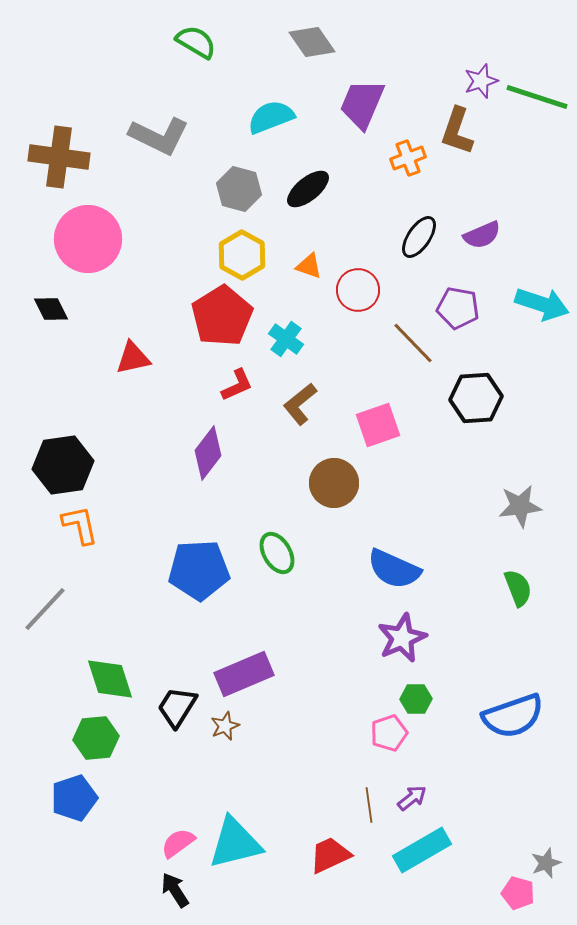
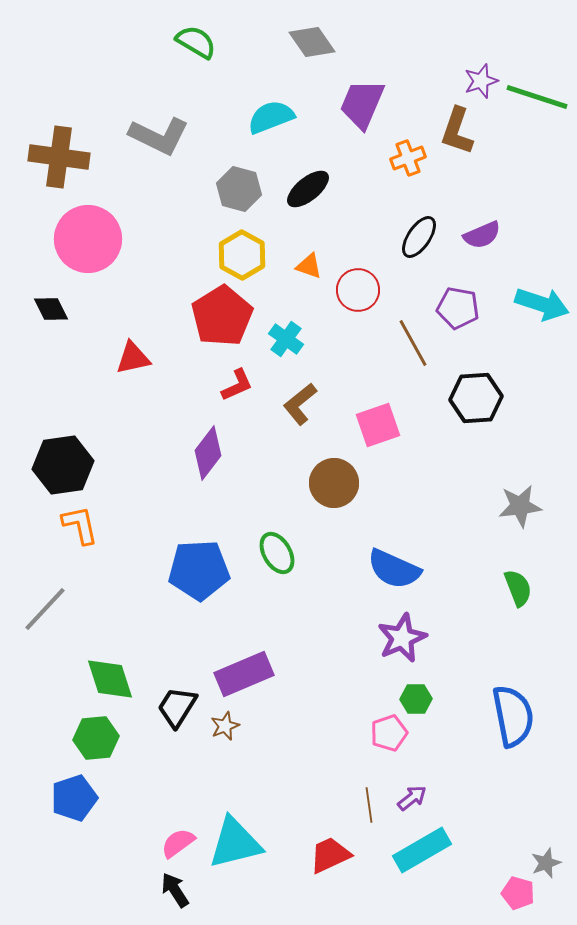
brown line at (413, 343): rotated 15 degrees clockwise
blue semicircle at (513, 716): rotated 82 degrees counterclockwise
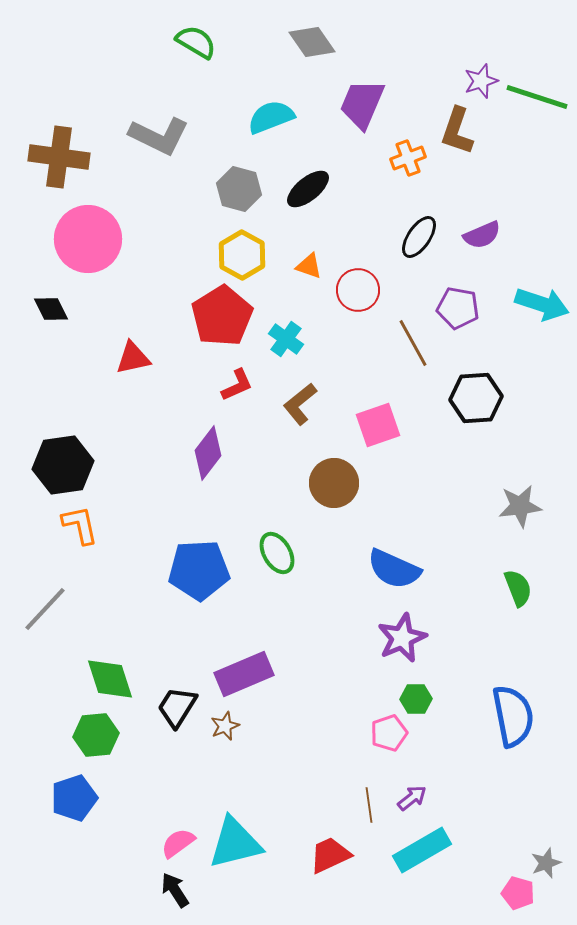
green hexagon at (96, 738): moved 3 px up
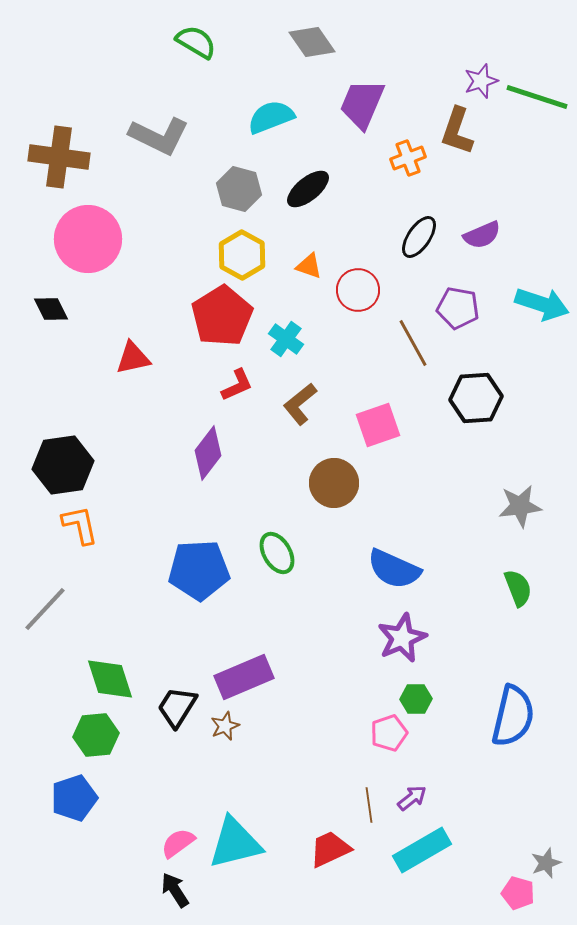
purple rectangle at (244, 674): moved 3 px down
blue semicircle at (513, 716): rotated 24 degrees clockwise
red trapezoid at (330, 855): moved 6 px up
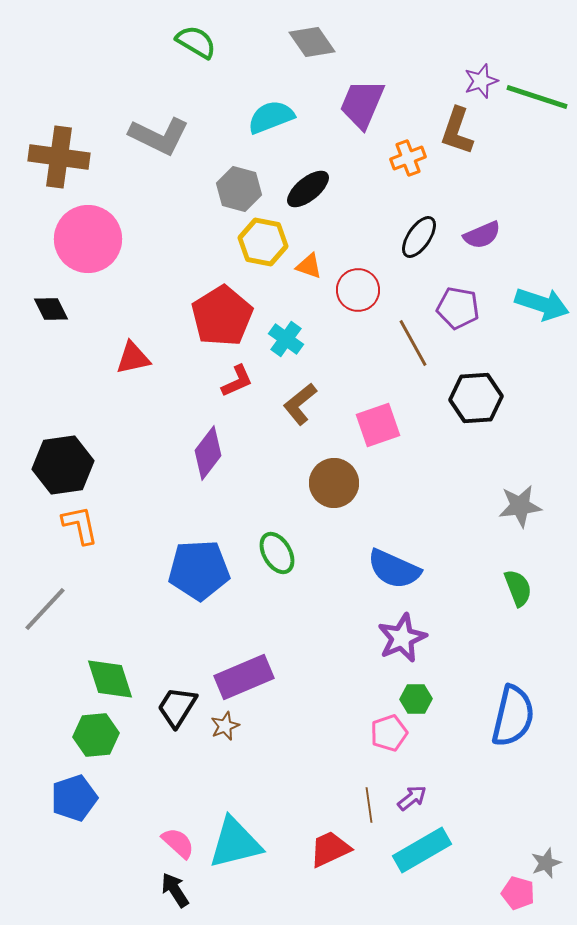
yellow hexagon at (242, 255): moved 21 px right, 13 px up; rotated 18 degrees counterclockwise
red L-shape at (237, 385): moved 4 px up
pink semicircle at (178, 843): rotated 78 degrees clockwise
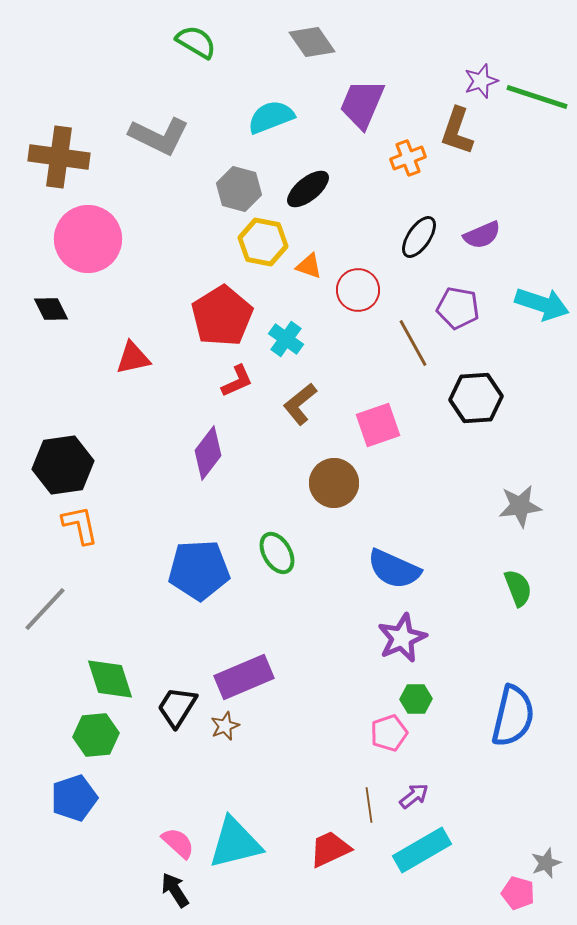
purple arrow at (412, 798): moved 2 px right, 2 px up
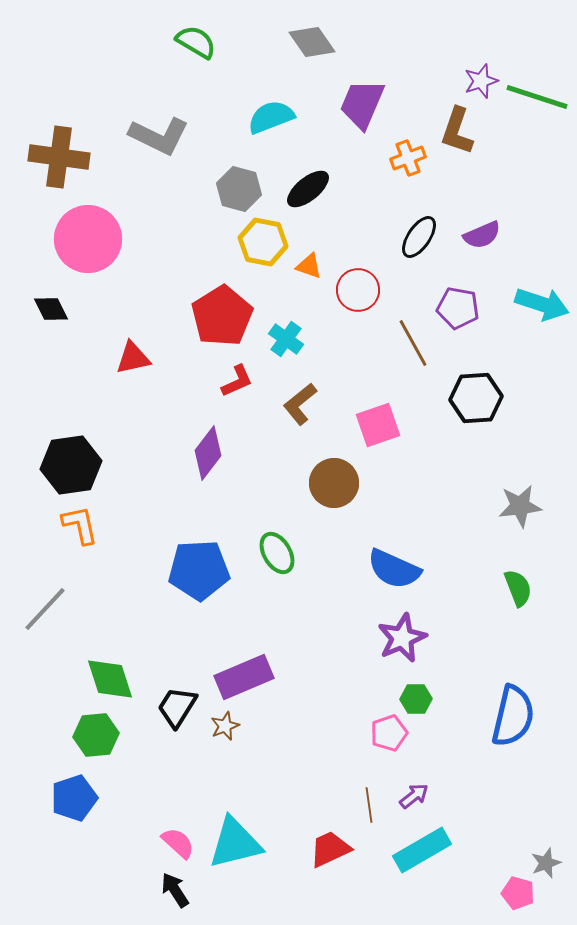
black hexagon at (63, 465): moved 8 px right
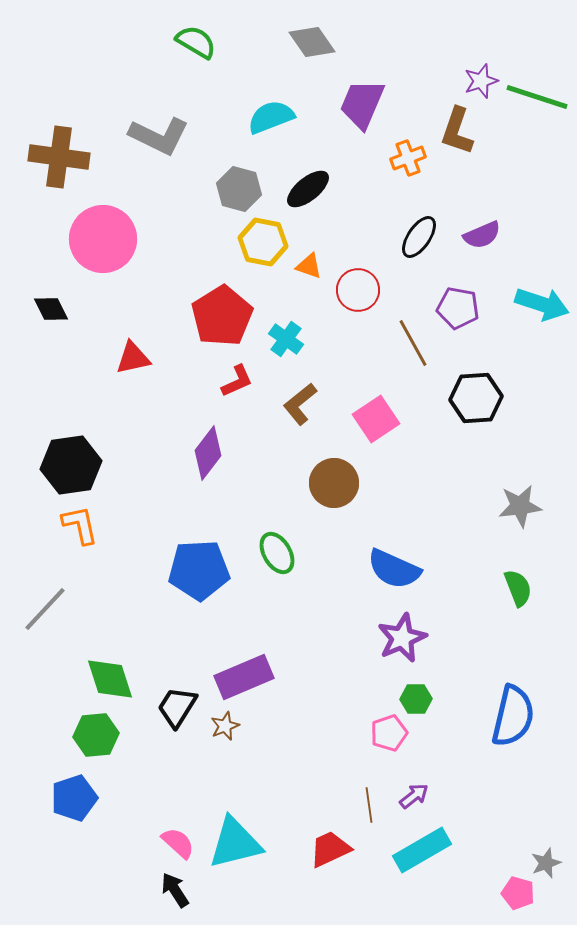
pink circle at (88, 239): moved 15 px right
pink square at (378, 425): moved 2 px left, 6 px up; rotated 15 degrees counterclockwise
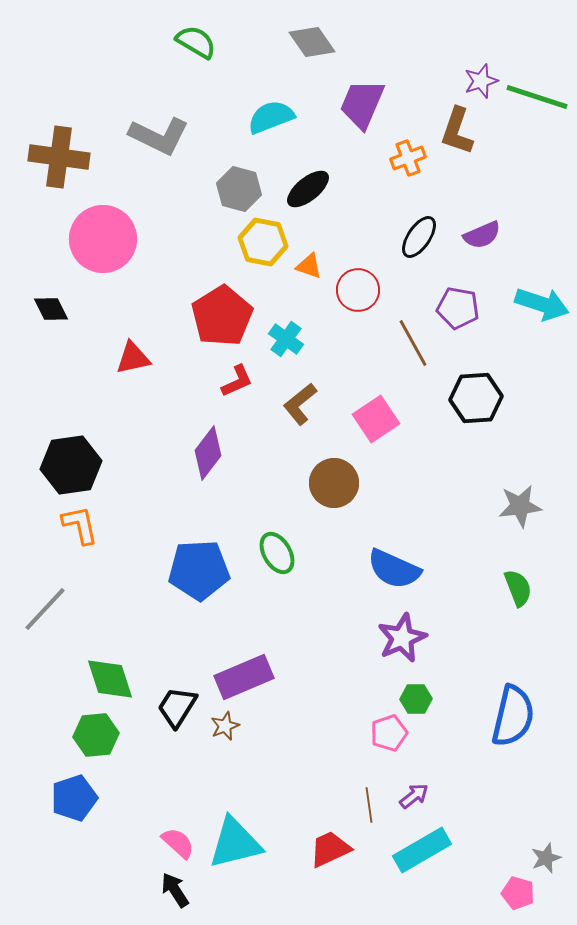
gray star at (546, 863): moved 5 px up
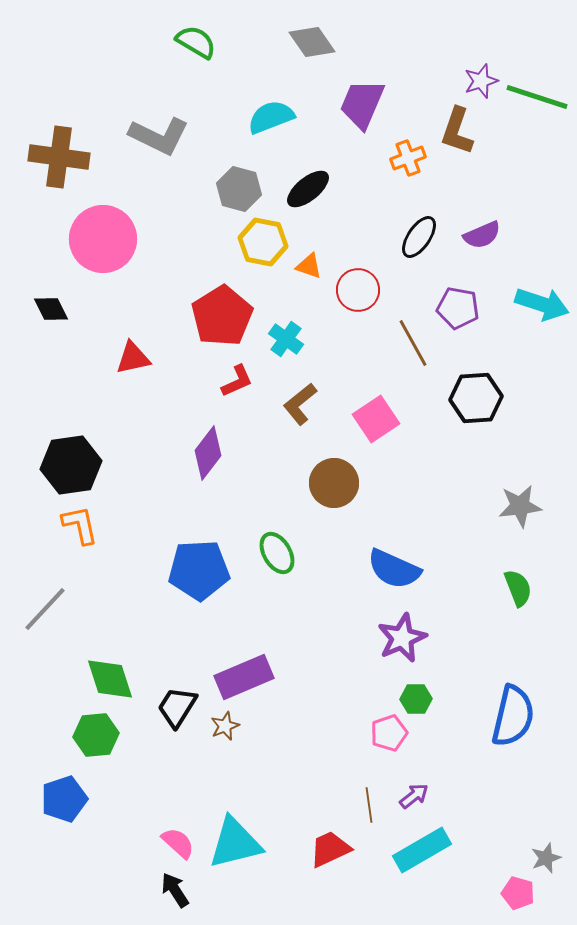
blue pentagon at (74, 798): moved 10 px left, 1 px down
